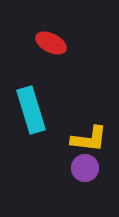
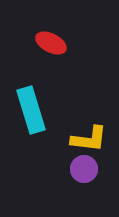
purple circle: moved 1 px left, 1 px down
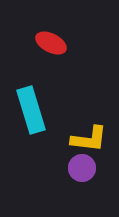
purple circle: moved 2 px left, 1 px up
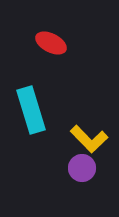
yellow L-shape: rotated 39 degrees clockwise
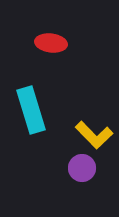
red ellipse: rotated 20 degrees counterclockwise
yellow L-shape: moved 5 px right, 4 px up
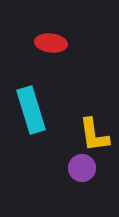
yellow L-shape: rotated 36 degrees clockwise
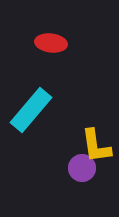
cyan rectangle: rotated 57 degrees clockwise
yellow L-shape: moved 2 px right, 11 px down
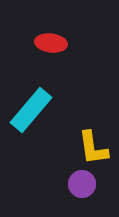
yellow L-shape: moved 3 px left, 2 px down
purple circle: moved 16 px down
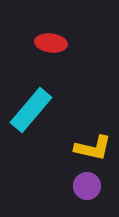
yellow L-shape: rotated 69 degrees counterclockwise
purple circle: moved 5 px right, 2 px down
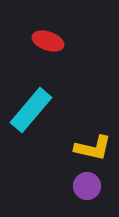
red ellipse: moved 3 px left, 2 px up; rotated 12 degrees clockwise
